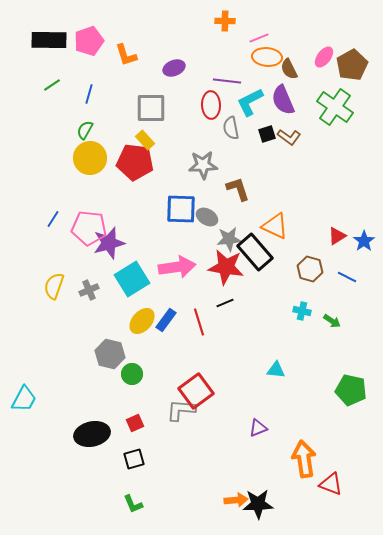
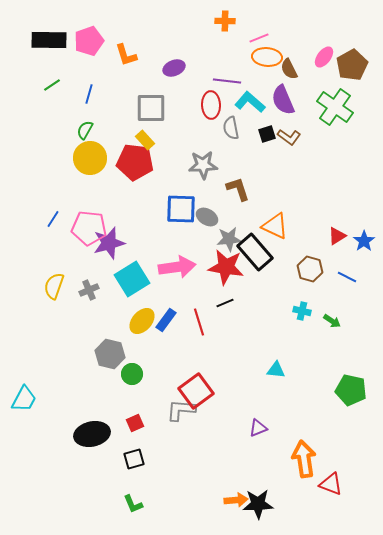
cyan L-shape at (250, 102): rotated 68 degrees clockwise
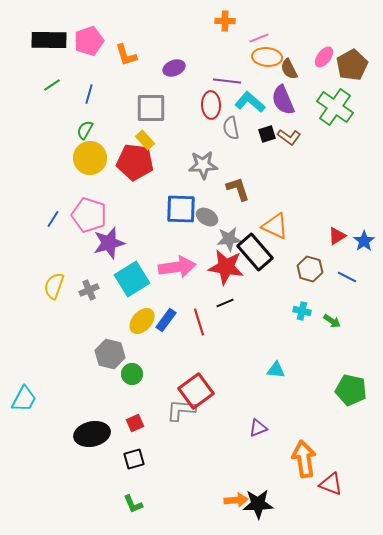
pink pentagon at (89, 228): moved 13 px up; rotated 12 degrees clockwise
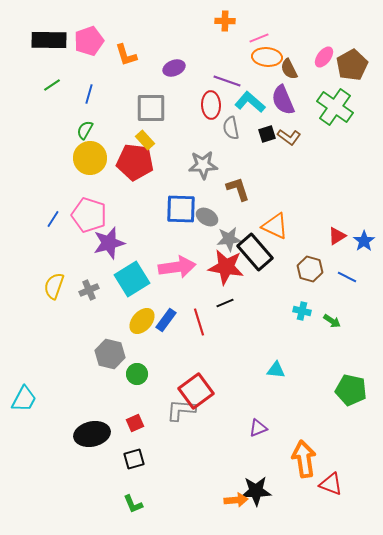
purple line at (227, 81): rotated 12 degrees clockwise
green circle at (132, 374): moved 5 px right
black star at (258, 504): moved 2 px left, 13 px up
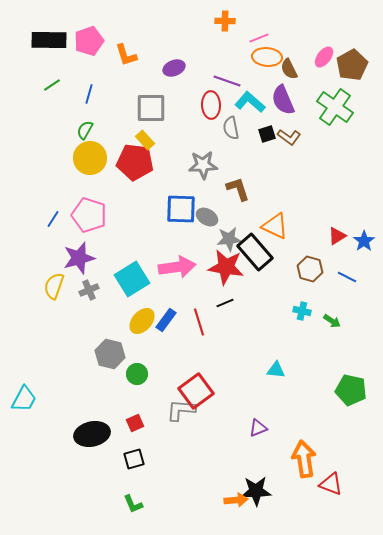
purple star at (109, 243): moved 30 px left, 15 px down
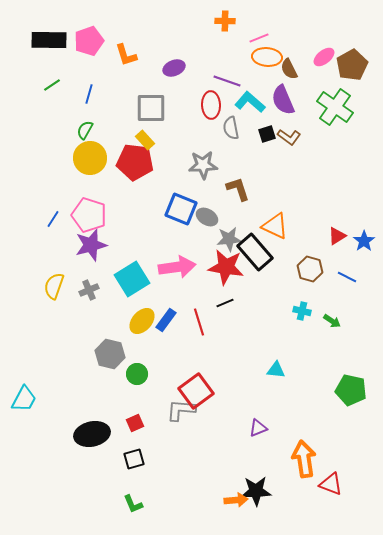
pink ellipse at (324, 57): rotated 15 degrees clockwise
blue square at (181, 209): rotated 20 degrees clockwise
purple star at (79, 258): moved 12 px right, 13 px up
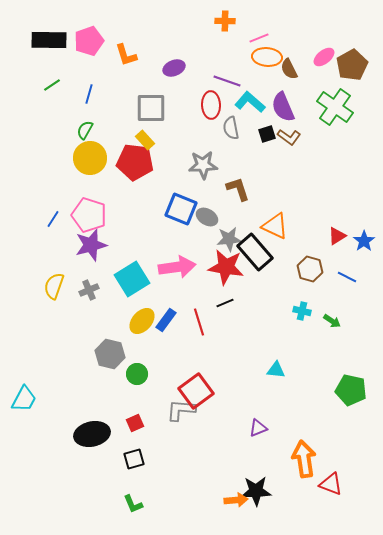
purple semicircle at (283, 100): moved 7 px down
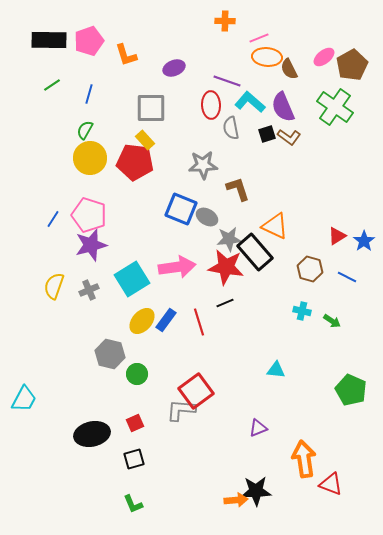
green pentagon at (351, 390): rotated 12 degrees clockwise
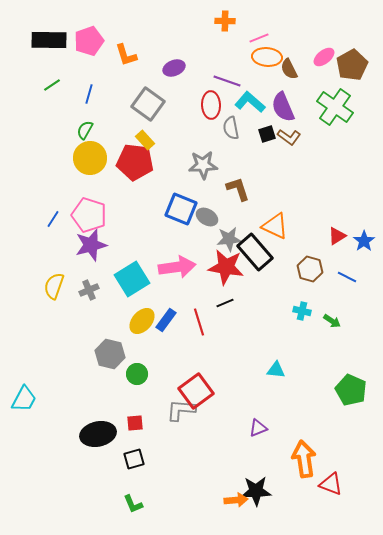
gray square at (151, 108): moved 3 px left, 4 px up; rotated 36 degrees clockwise
red square at (135, 423): rotated 18 degrees clockwise
black ellipse at (92, 434): moved 6 px right
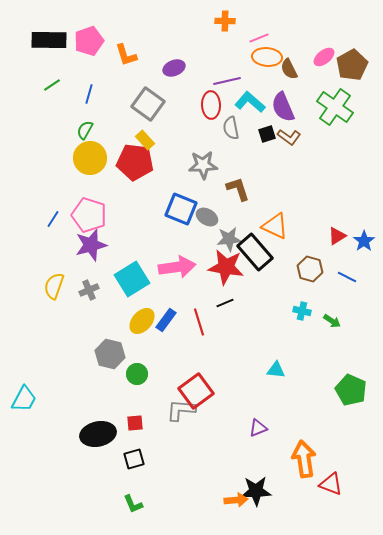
purple line at (227, 81): rotated 32 degrees counterclockwise
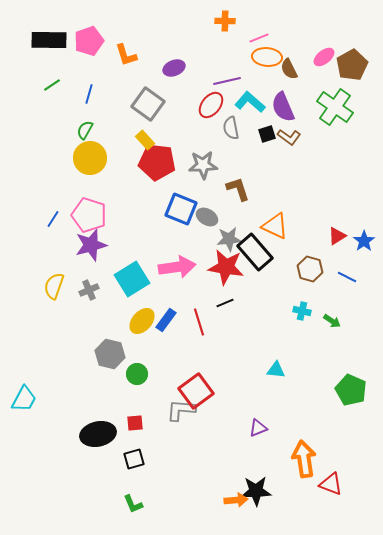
red ellipse at (211, 105): rotated 40 degrees clockwise
red pentagon at (135, 162): moved 22 px right
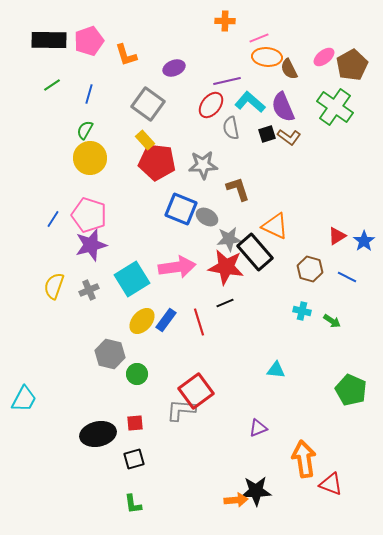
green L-shape at (133, 504): rotated 15 degrees clockwise
